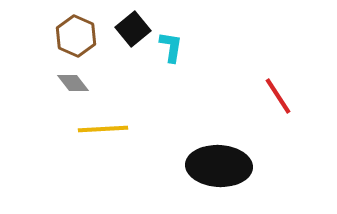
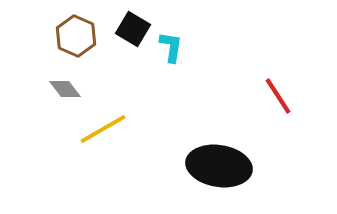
black square: rotated 20 degrees counterclockwise
gray diamond: moved 8 px left, 6 px down
yellow line: rotated 27 degrees counterclockwise
black ellipse: rotated 6 degrees clockwise
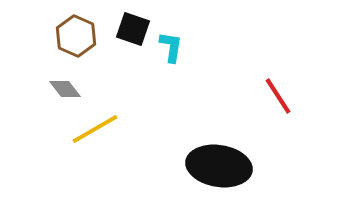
black square: rotated 12 degrees counterclockwise
yellow line: moved 8 px left
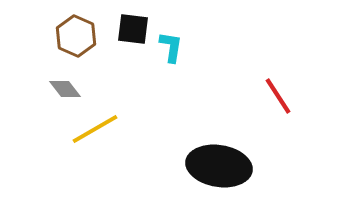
black square: rotated 12 degrees counterclockwise
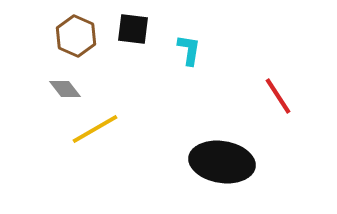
cyan L-shape: moved 18 px right, 3 px down
black ellipse: moved 3 px right, 4 px up
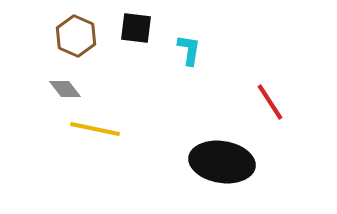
black square: moved 3 px right, 1 px up
red line: moved 8 px left, 6 px down
yellow line: rotated 42 degrees clockwise
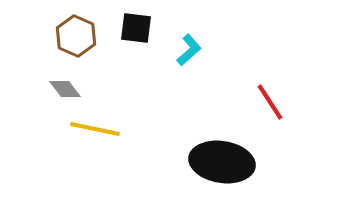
cyan L-shape: rotated 40 degrees clockwise
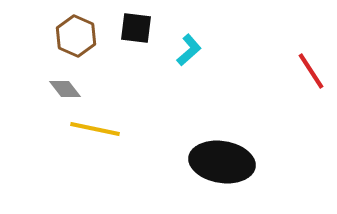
red line: moved 41 px right, 31 px up
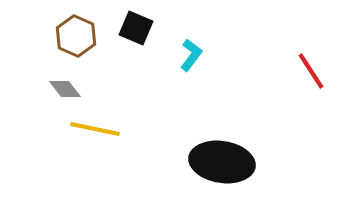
black square: rotated 16 degrees clockwise
cyan L-shape: moved 2 px right, 5 px down; rotated 12 degrees counterclockwise
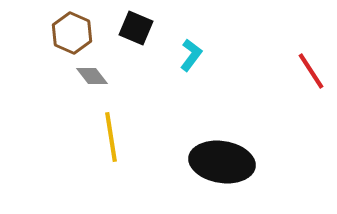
brown hexagon: moved 4 px left, 3 px up
gray diamond: moved 27 px right, 13 px up
yellow line: moved 16 px right, 8 px down; rotated 69 degrees clockwise
